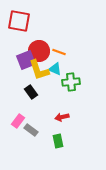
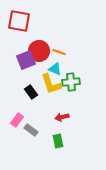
yellow L-shape: moved 12 px right, 14 px down
pink rectangle: moved 1 px left, 1 px up
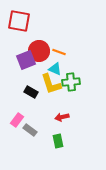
black rectangle: rotated 24 degrees counterclockwise
gray rectangle: moved 1 px left
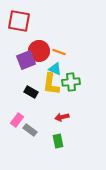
yellow L-shape: rotated 25 degrees clockwise
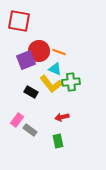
yellow L-shape: rotated 45 degrees counterclockwise
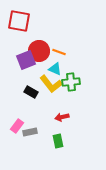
pink rectangle: moved 6 px down
gray rectangle: moved 2 px down; rotated 48 degrees counterclockwise
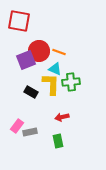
yellow L-shape: rotated 140 degrees counterclockwise
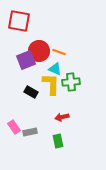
pink rectangle: moved 3 px left, 1 px down; rotated 72 degrees counterclockwise
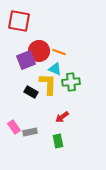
yellow L-shape: moved 3 px left
red arrow: rotated 24 degrees counterclockwise
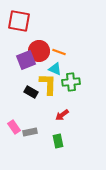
red arrow: moved 2 px up
